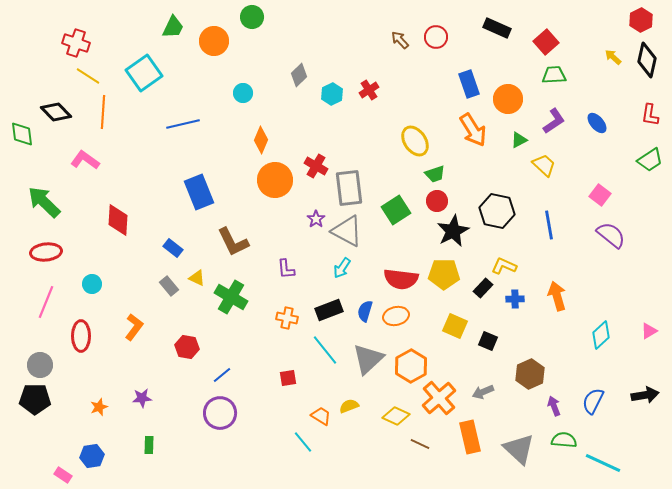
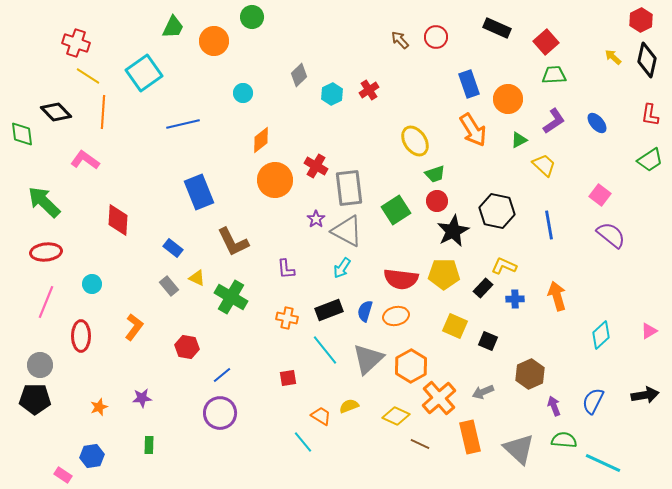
orange diamond at (261, 140): rotated 28 degrees clockwise
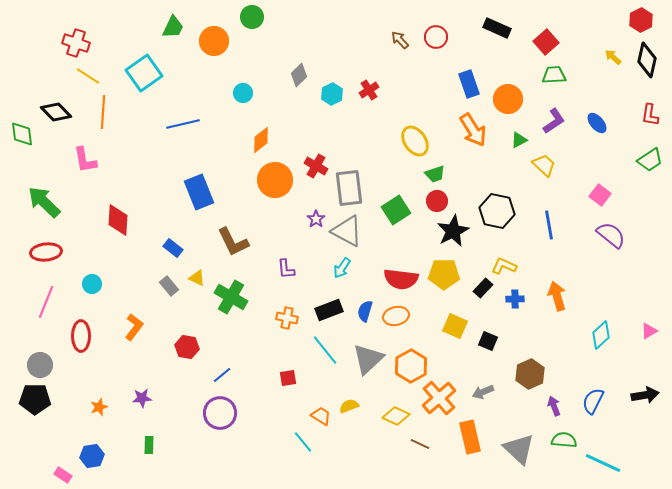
pink L-shape at (85, 160): rotated 136 degrees counterclockwise
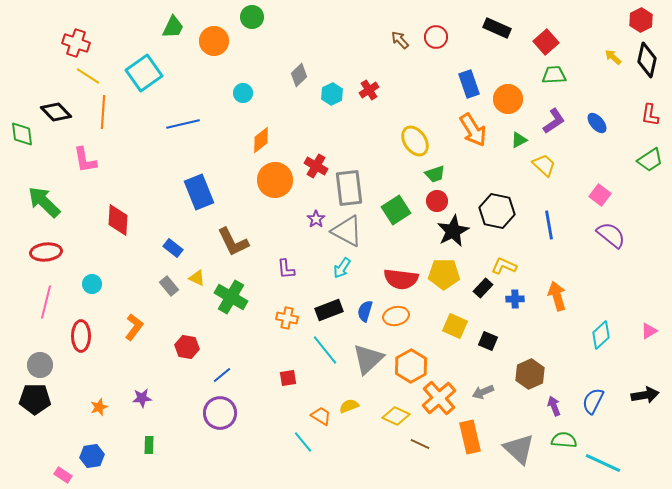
pink line at (46, 302): rotated 8 degrees counterclockwise
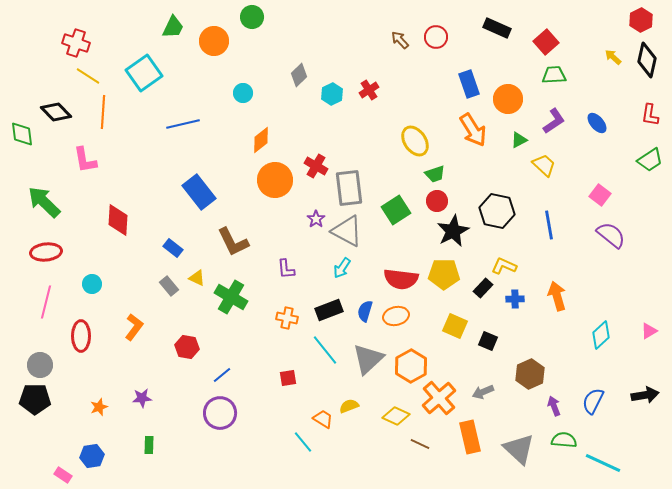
blue rectangle at (199, 192): rotated 16 degrees counterclockwise
orange trapezoid at (321, 416): moved 2 px right, 3 px down
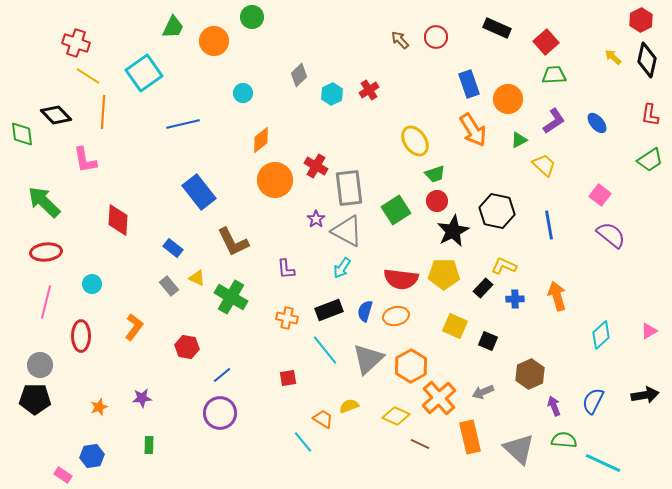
black diamond at (56, 112): moved 3 px down
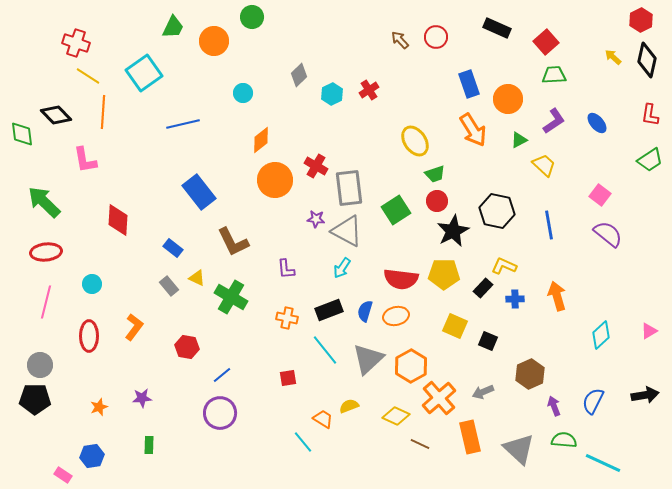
purple star at (316, 219): rotated 30 degrees counterclockwise
purple semicircle at (611, 235): moved 3 px left, 1 px up
red ellipse at (81, 336): moved 8 px right
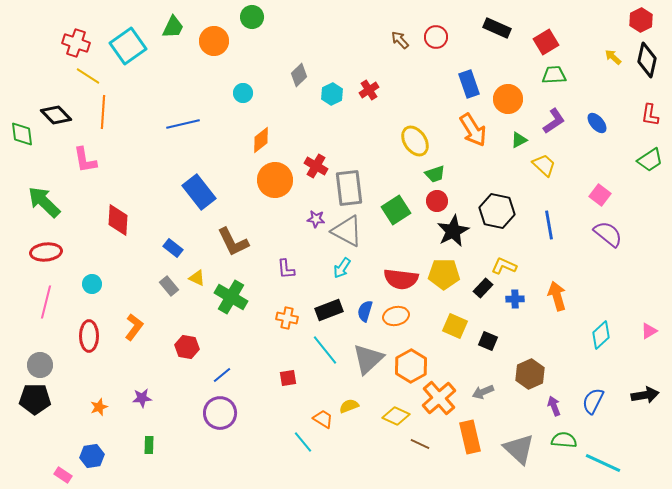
red square at (546, 42): rotated 10 degrees clockwise
cyan square at (144, 73): moved 16 px left, 27 px up
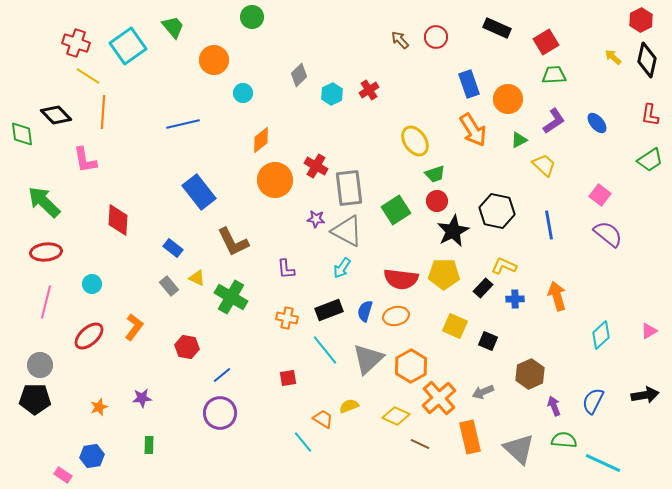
green trapezoid at (173, 27): rotated 65 degrees counterclockwise
orange circle at (214, 41): moved 19 px down
red ellipse at (89, 336): rotated 48 degrees clockwise
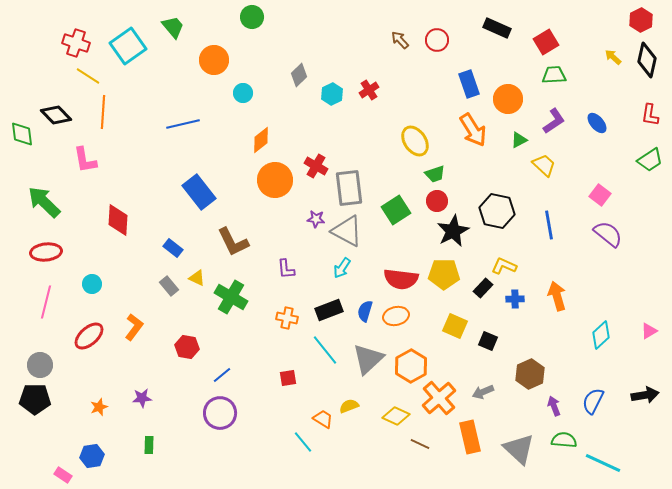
red circle at (436, 37): moved 1 px right, 3 px down
